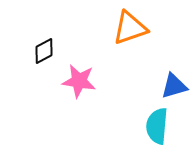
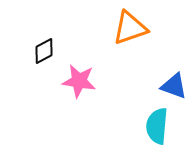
blue triangle: rotated 36 degrees clockwise
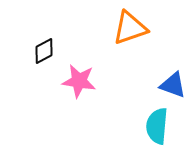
blue triangle: moved 1 px left, 1 px up
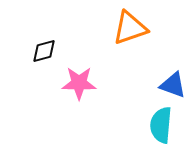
black diamond: rotated 12 degrees clockwise
pink star: moved 2 px down; rotated 8 degrees counterclockwise
cyan semicircle: moved 4 px right, 1 px up
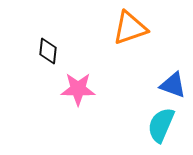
black diamond: moved 4 px right; rotated 68 degrees counterclockwise
pink star: moved 1 px left, 6 px down
cyan semicircle: rotated 18 degrees clockwise
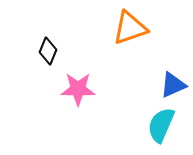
black diamond: rotated 16 degrees clockwise
blue triangle: rotated 44 degrees counterclockwise
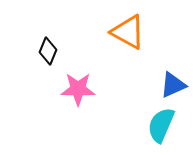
orange triangle: moved 2 px left, 4 px down; rotated 48 degrees clockwise
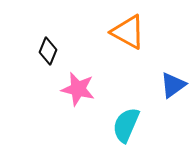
blue triangle: rotated 12 degrees counterclockwise
pink star: rotated 12 degrees clockwise
cyan semicircle: moved 35 px left
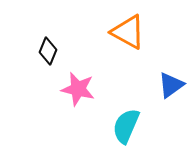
blue triangle: moved 2 px left
cyan semicircle: moved 1 px down
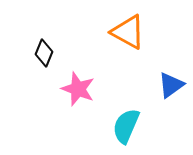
black diamond: moved 4 px left, 2 px down
pink star: rotated 8 degrees clockwise
